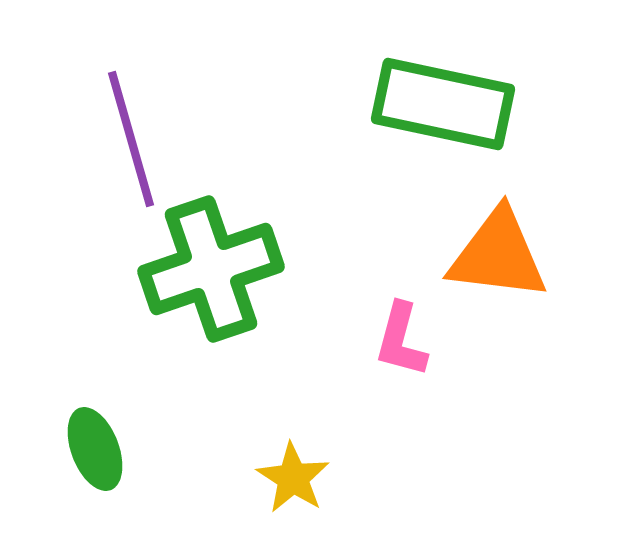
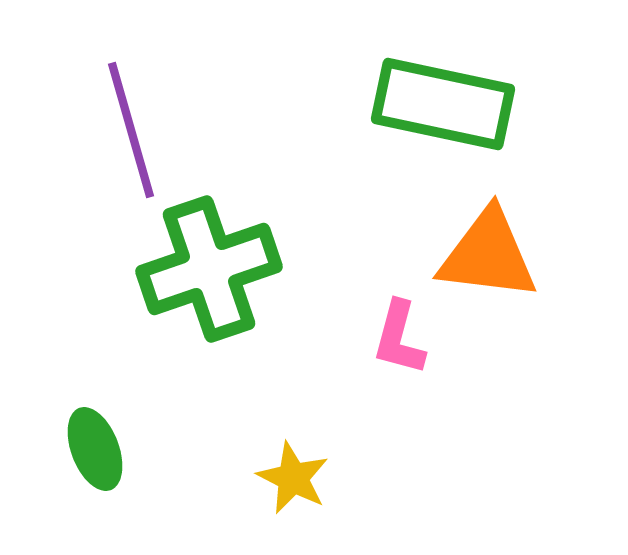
purple line: moved 9 px up
orange triangle: moved 10 px left
green cross: moved 2 px left
pink L-shape: moved 2 px left, 2 px up
yellow star: rotated 6 degrees counterclockwise
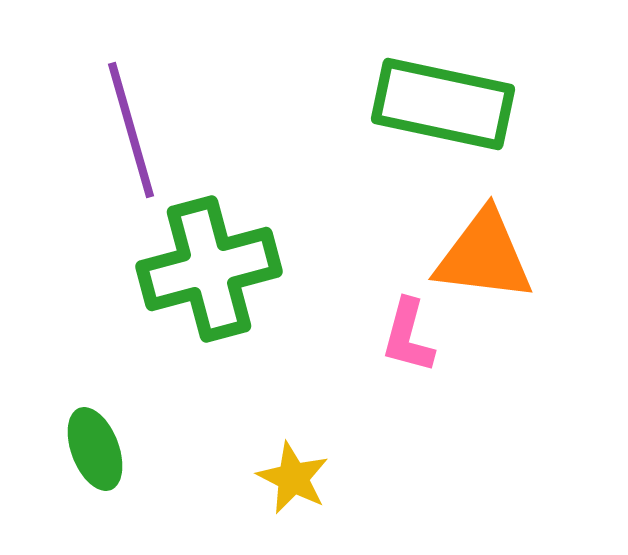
orange triangle: moved 4 px left, 1 px down
green cross: rotated 4 degrees clockwise
pink L-shape: moved 9 px right, 2 px up
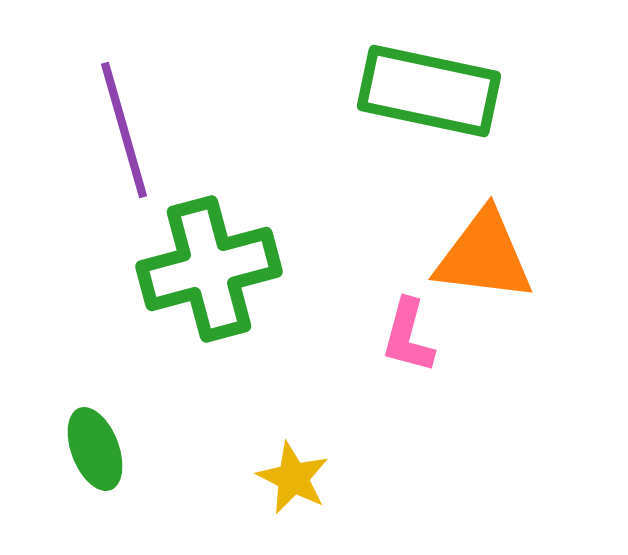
green rectangle: moved 14 px left, 13 px up
purple line: moved 7 px left
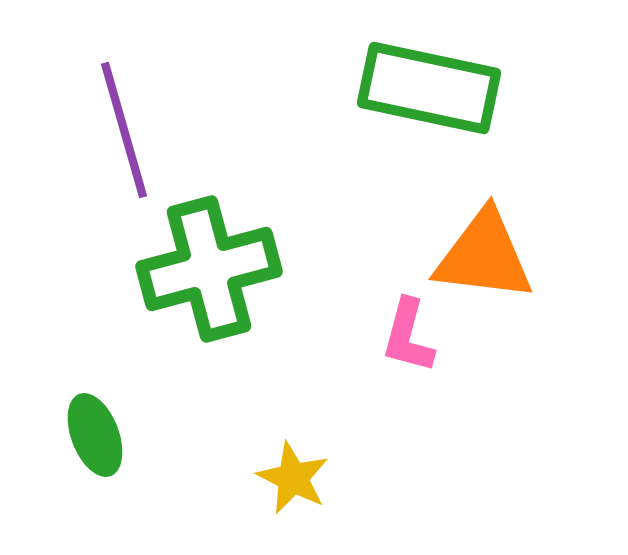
green rectangle: moved 3 px up
green ellipse: moved 14 px up
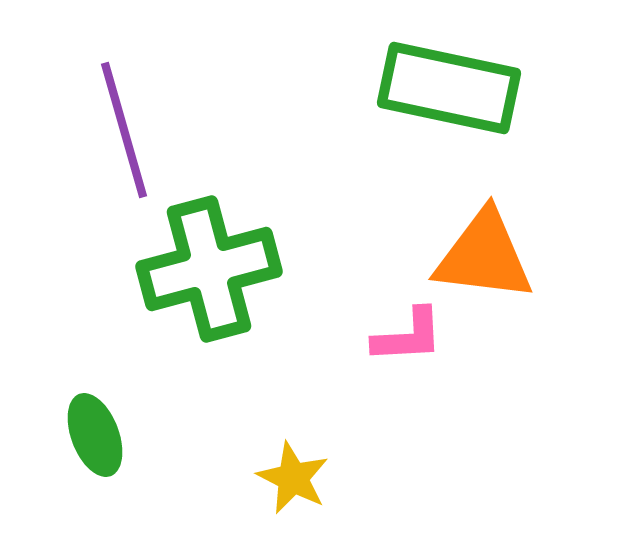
green rectangle: moved 20 px right
pink L-shape: rotated 108 degrees counterclockwise
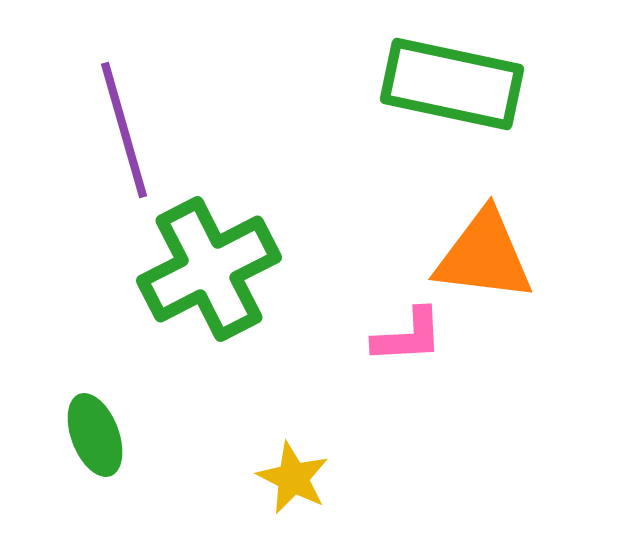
green rectangle: moved 3 px right, 4 px up
green cross: rotated 12 degrees counterclockwise
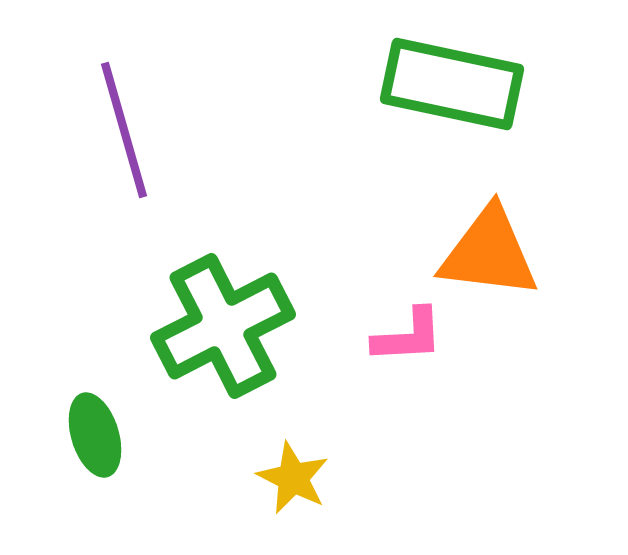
orange triangle: moved 5 px right, 3 px up
green cross: moved 14 px right, 57 px down
green ellipse: rotated 4 degrees clockwise
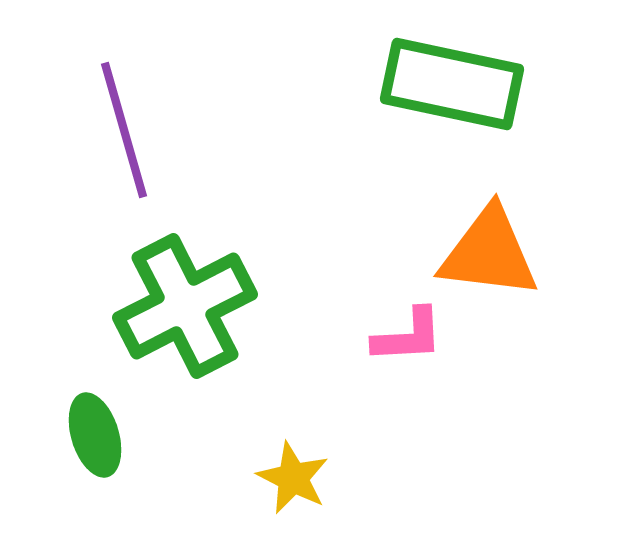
green cross: moved 38 px left, 20 px up
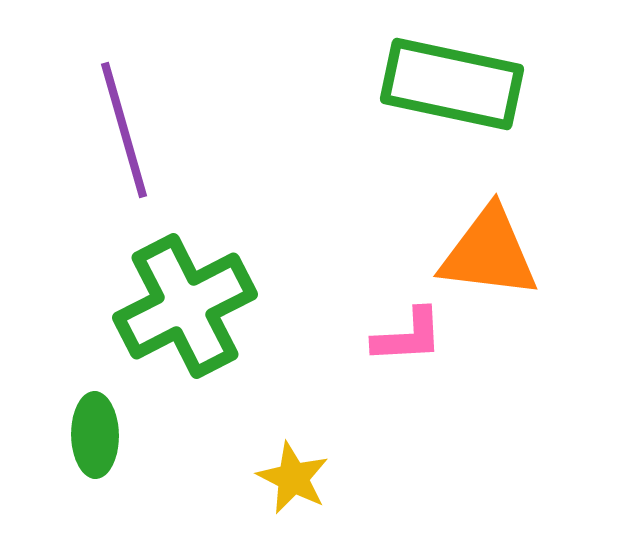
green ellipse: rotated 16 degrees clockwise
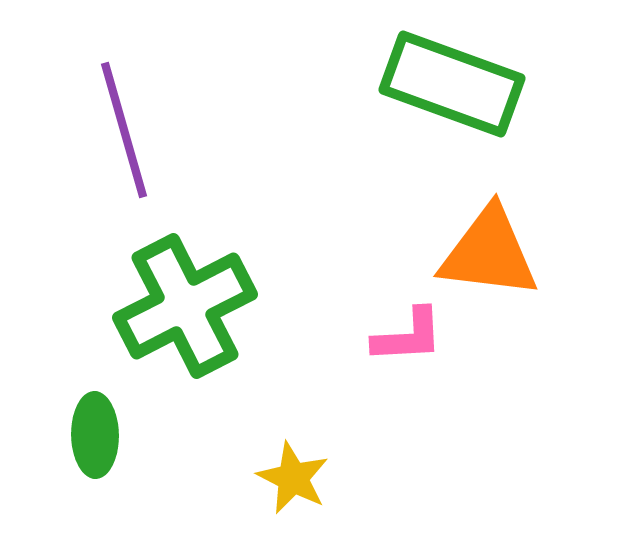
green rectangle: rotated 8 degrees clockwise
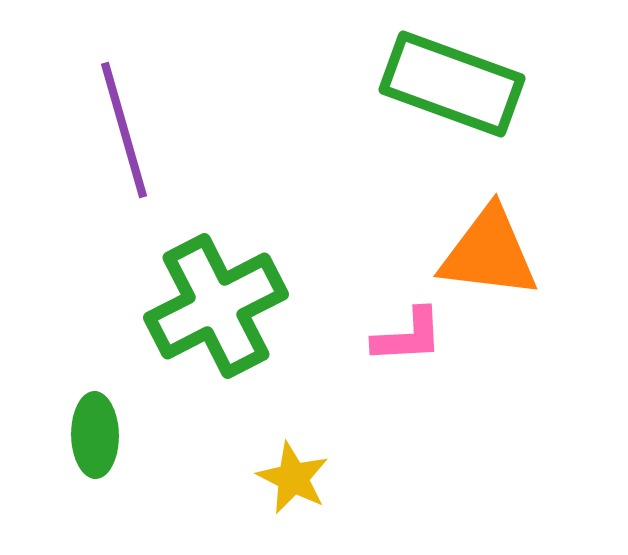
green cross: moved 31 px right
